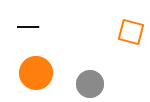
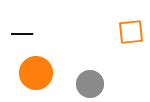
black line: moved 6 px left, 7 px down
orange square: rotated 20 degrees counterclockwise
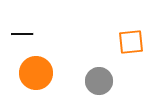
orange square: moved 10 px down
gray circle: moved 9 px right, 3 px up
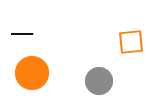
orange circle: moved 4 px left
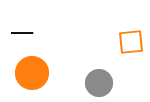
black line: moved 1 px up
gray circle: moved 2 px down
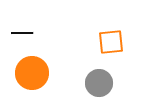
orange square: moved 20 px left
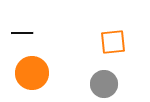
orange square: moved 2 px right
gray circle: moved 5 px right, 1 px down
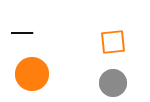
orange circle: moved 1 px down
gray circle: moved 9 px right, 1 px up
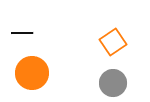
orange square: rotated 28 degrees counterclockwise
orange circle: moved 1 px up
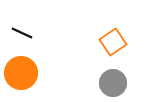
black line: rotated 25 degrees clockwise
orange circle: moved 11 px left
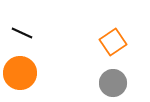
orange circle: moved 1 px left
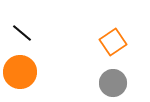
black line: rotated 15 degrees clockwise
orange circle: moved 1 px up
